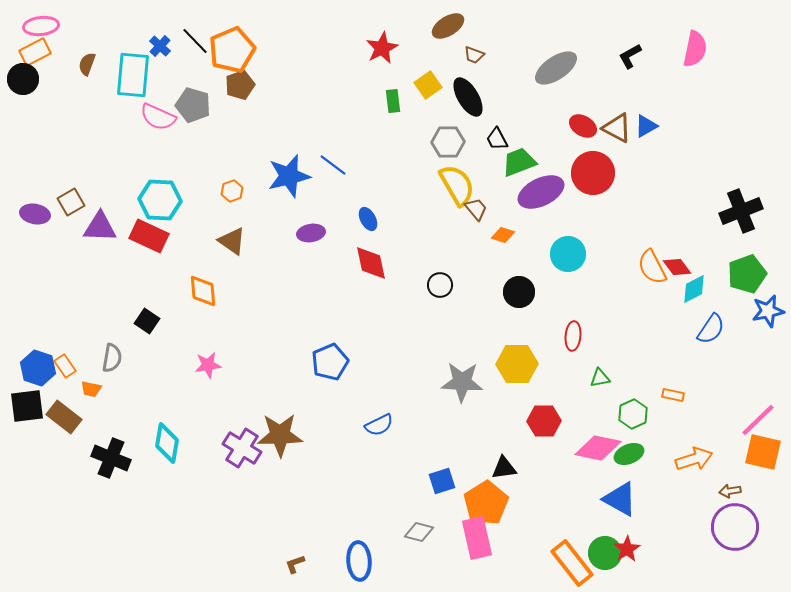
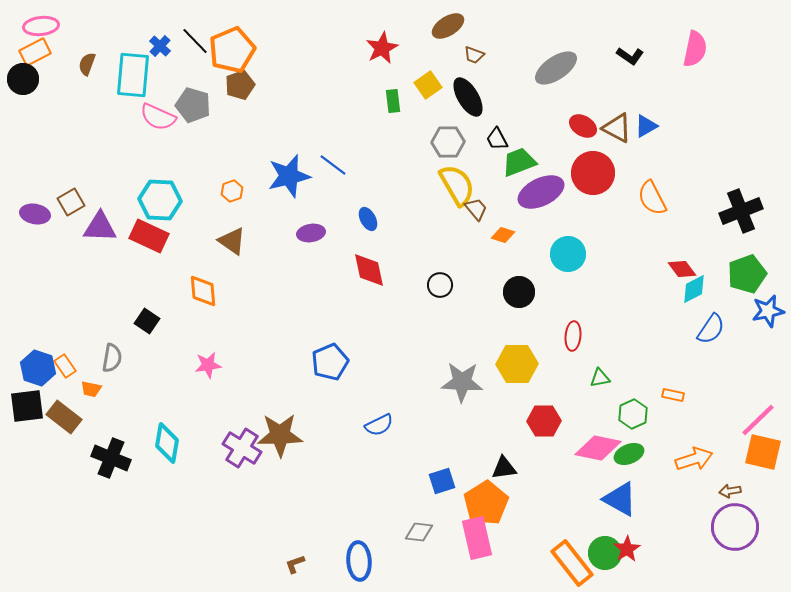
black L-shape at (630, 56): rotated 116 degrees counterclockwise
red diamond at (371, 263): moved 2 px left, 7 px down
orange semicircle at (652, 267): moved 69 px up
red diamond at (677, 267): moved 5 px right, 2 px down
gray diamond at (419, 532): rotated 8 degrees counterclockwise
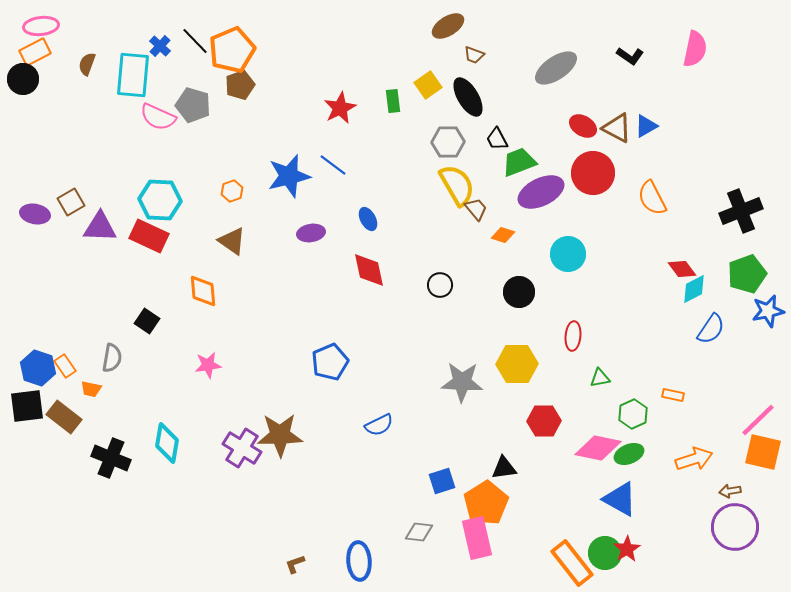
red star at (382, 48): moved 42 px left, 60 px down
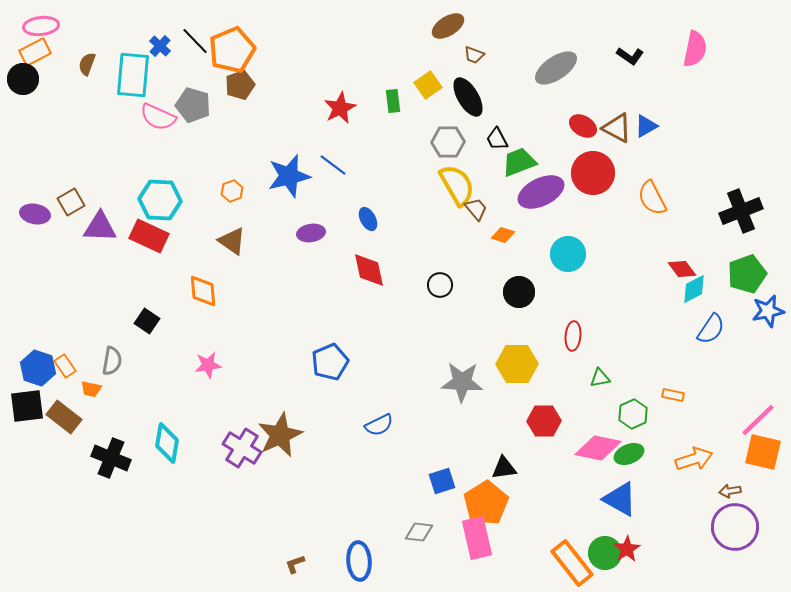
gray semicircle at (112, 358): moved 3 px down
brown star at (280, 435): rotated 24 degrees counterclockwise
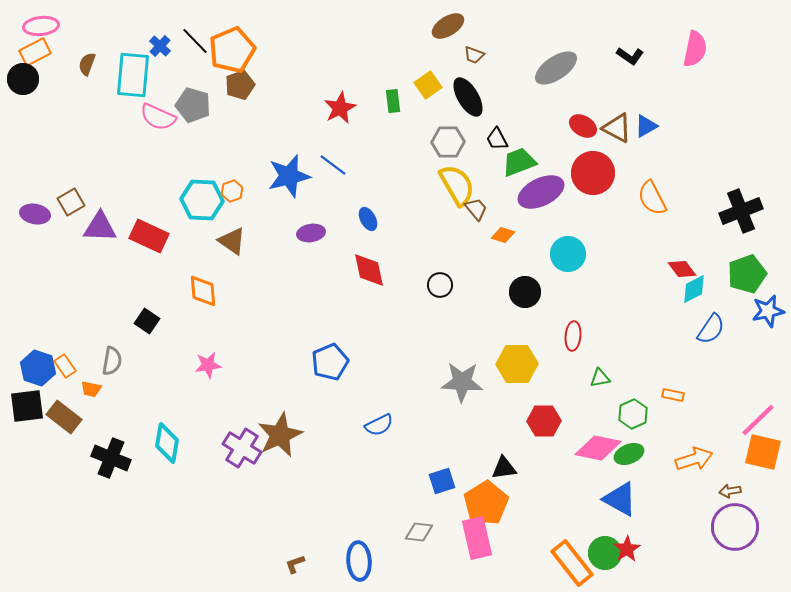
cyan hexagon at (160, 200): moved 42 px right
black circle at (519, 292): moved 6 px right
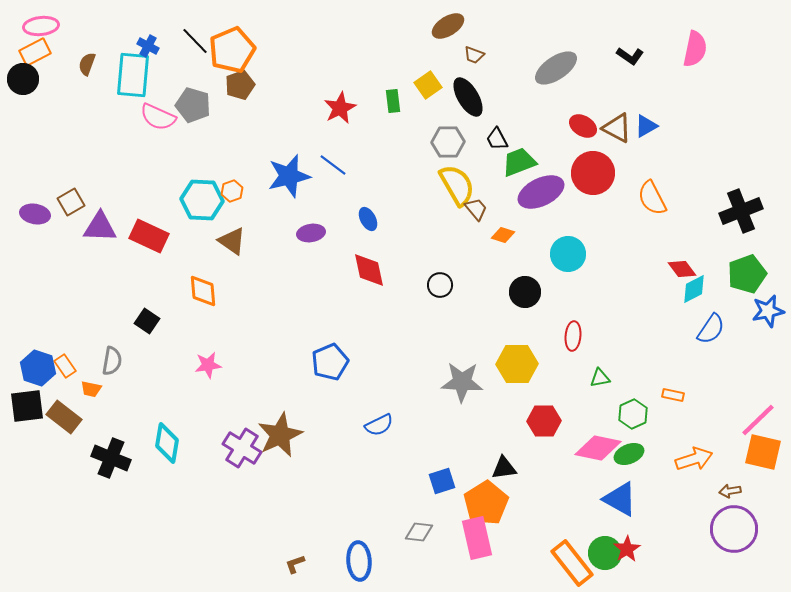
blue cross at (160, 46): moved 12 px left; rotated 15 degrees counterclockwise
purple circle at (735, 527): moved 1 px left, 2 px down
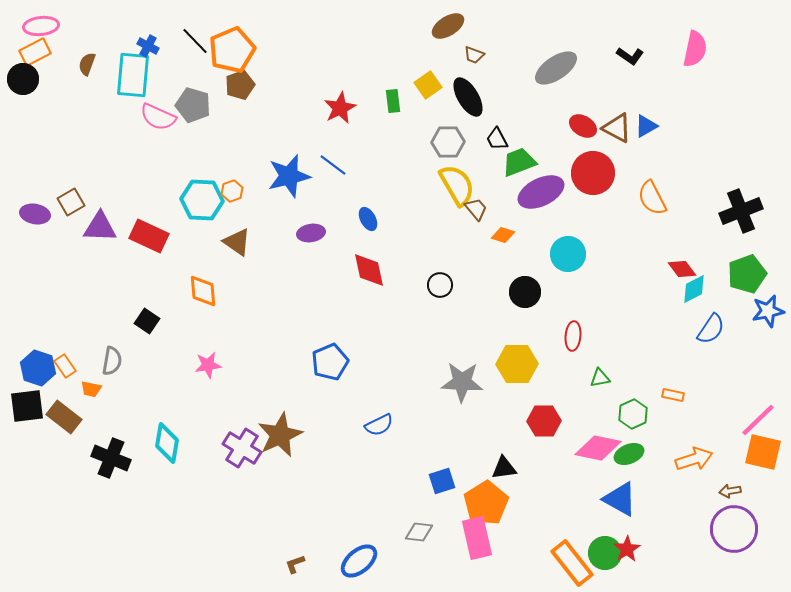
brown triangle at (232, 241): moved 5 px right, 1 px down
blue ellipse at (359, 561): rotated 54 degrees clockwise
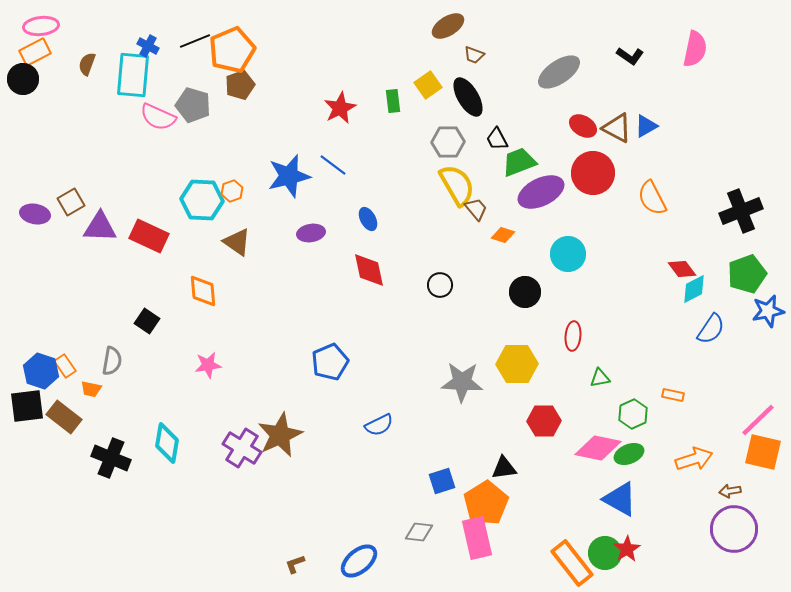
black line at (195, 41): rotated 68 degrees counterclockwise
gray ellipse at (556, 68): moved 3 px right, 4 px down
blue hexagon at (38, 368): moved 3 px right, 3 px down
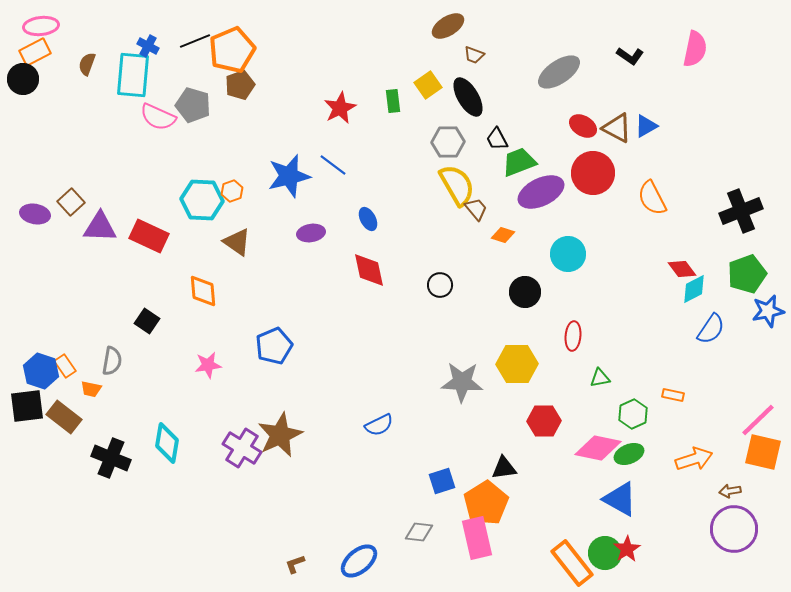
brown square at (71, 202): rotated 12 degrees counterclockwise
blue pentagon at (330, 362): moved 56 px left, 16 px up
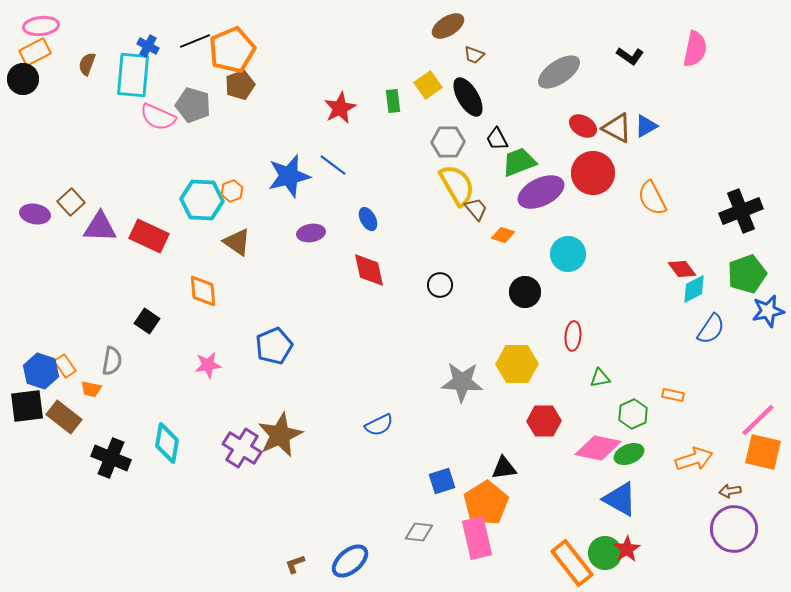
blue ellipse at (359, 561): moved 9 px left
